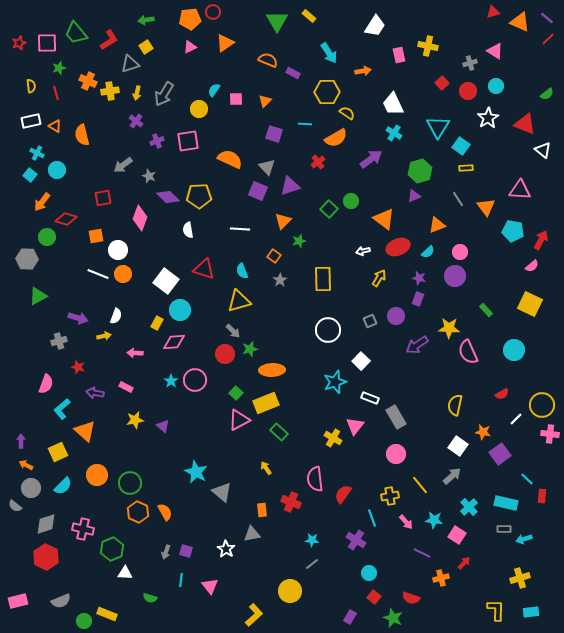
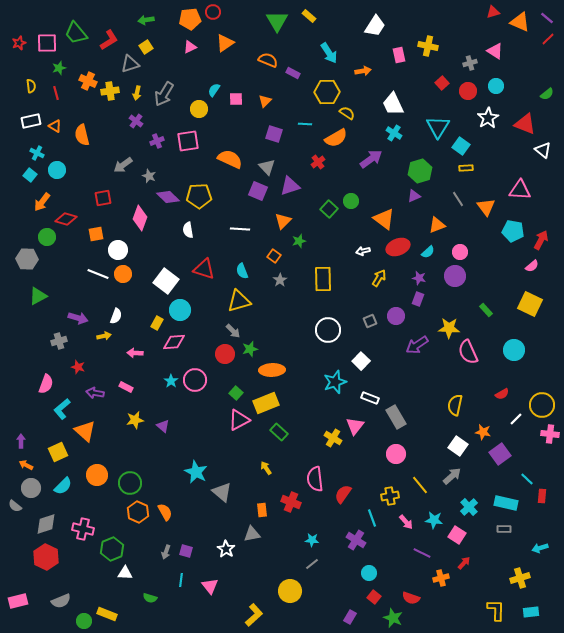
orange square at (96, 236): moved 2 px up
cyan arrow at (524, 539): moved 16 px right, 9 px down
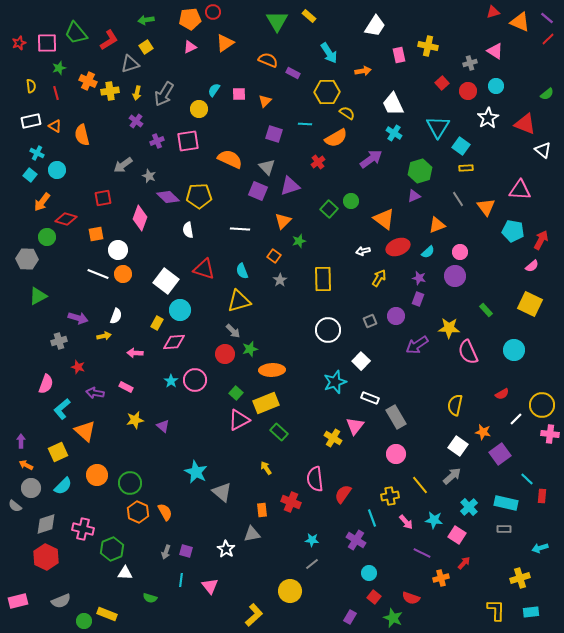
pink square at (236, 99): moved 3 px right, 5 px up
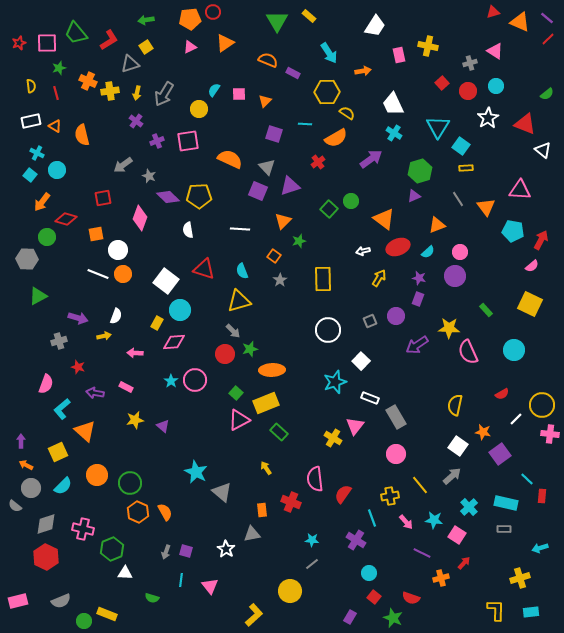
green semicircle at (150, 598): moved 2 px right
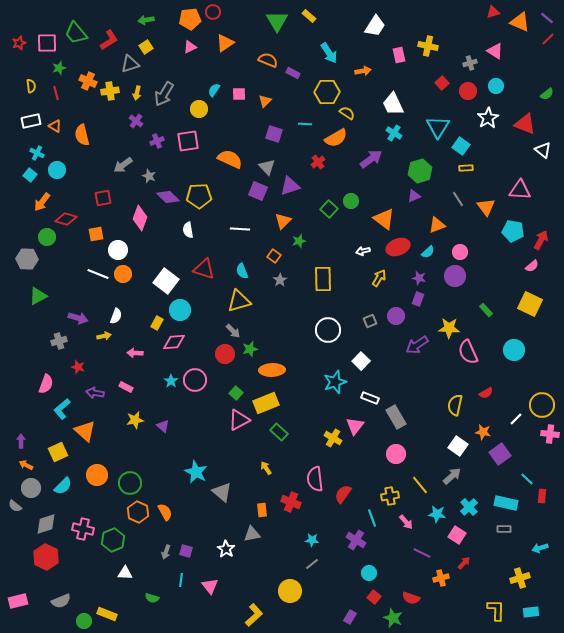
red semicircle at (502, 394): moved 16 px left, 1 px up
cyan star at (434, 520): moved 3 px right, 6 px up
green hexagon at (112, 549): moved 1 px right, 9 px up
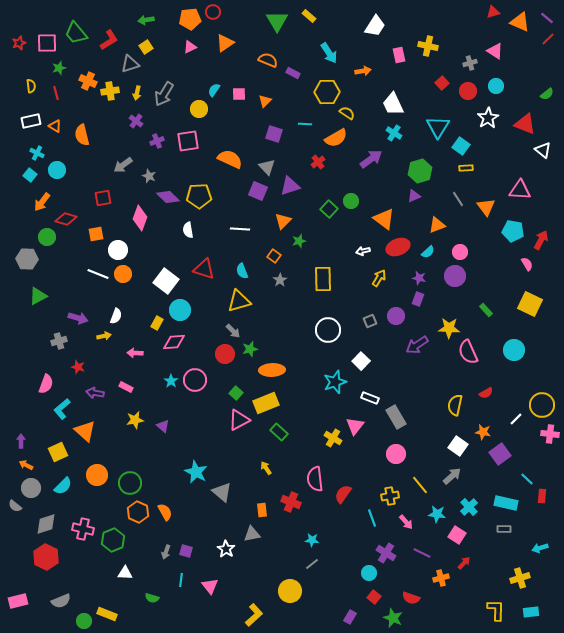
pink semicircle at (532, 266): moved 5 px left, 2 px up; rotated 80 degrees counterclockwise
purple cross at (356, 540): moved 30 px right, 13 px down
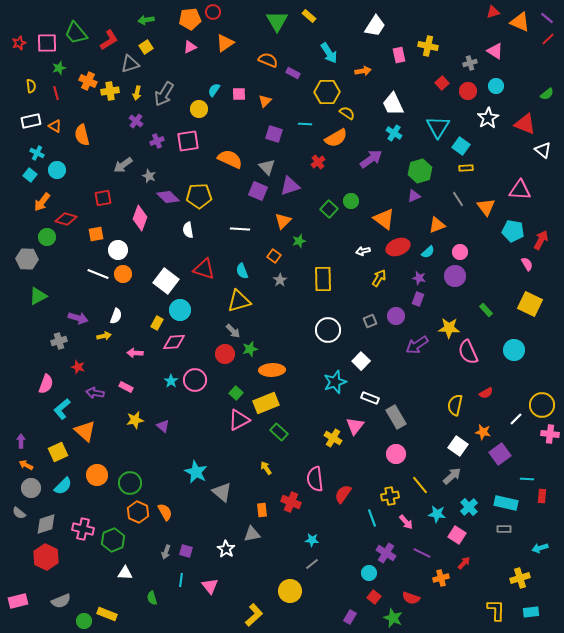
cyan line at (527, 479): rotated 40 degrees counterclockwise
gray semicircle at (15, 506): moved 4 px right, 7 px down
green semicircle at (152, 598): rotated 56 degrees clockwise
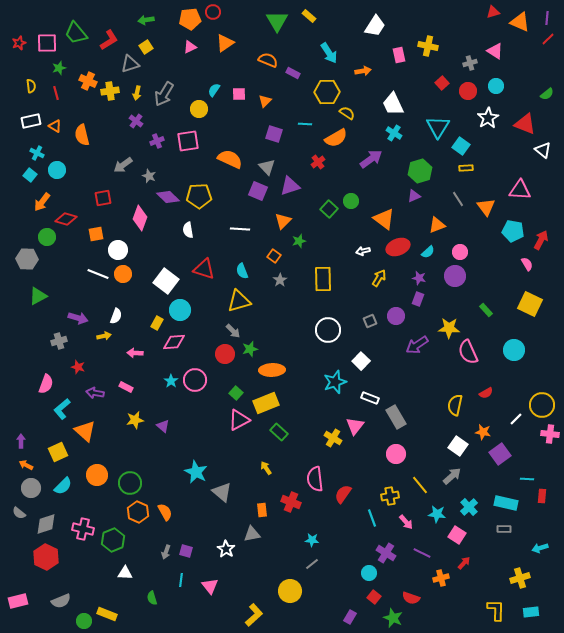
purple line at (547, 18): rotated 56 degrees clockwise
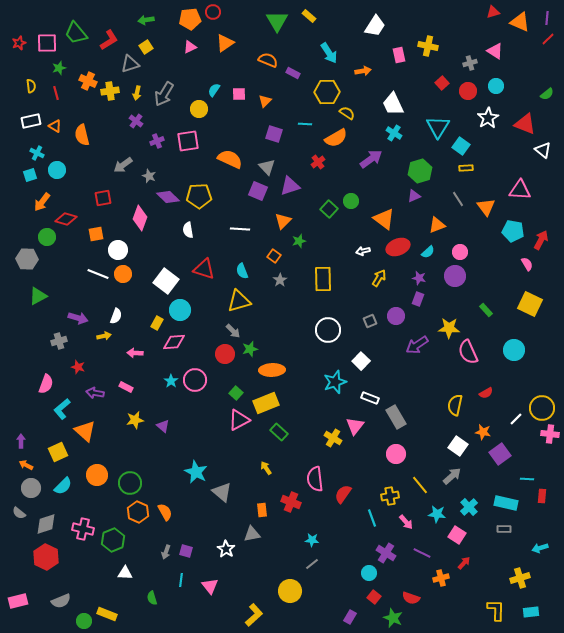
cyan square at (30, 175): rotated 32 degrees clockwise
yellow circle at (542, 405): moved 3 px down
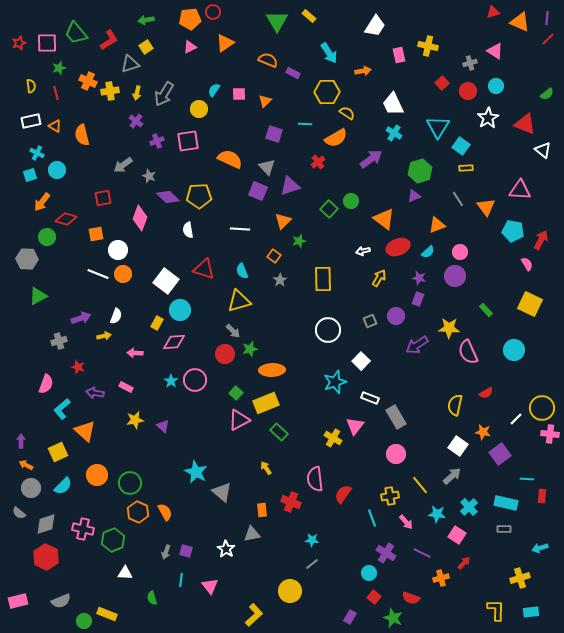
purple arrow at (78, 318): moved 3 px right; rotated 36 degrees counterclockwise
